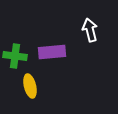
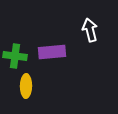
yellow ellipse: moved 4 px left; rotated 15 degrees clockwise
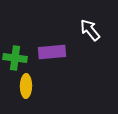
white arrow: rotated 25 degrees counterclockwise
green cross: moved 2 px down
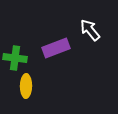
purple rectangle: moved 4 px right, 4 px up; rotated 16 degrees counterclockwise
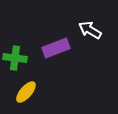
white arrow: rotated 20 degrees counterclockwise
yellow ellipse: moved 6 px down; rotated 40 degrees clockwise
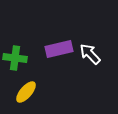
white arrow: moved 24 px down; rotated 15 degrees clockwise
purple rectangle: moved 3 px right, 1 px down; rotated 8 degrees clockwise
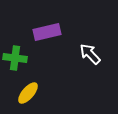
purple rectangle: moved 12 px left, 17 px up
yellow ellipse: moved 2 px right, 1 px down
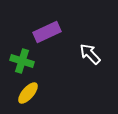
purple rectangle: rotated 12 degrees counterclockwise
green cross: moved 7 px right, 3 px down; rotated 10 degrees clockwise
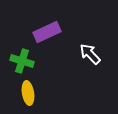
yellow ellipse: rotated 50 degrees counterclockwise
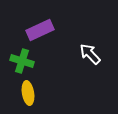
purple rectangle: moved 7 px left, 2 px up
